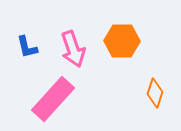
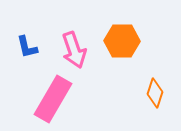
pink arrow: moved 1 px right, 1 px down
pink rectangle: rotated 12 degrees counterclockwise
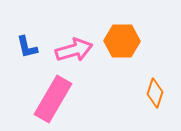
pink arrow: rotated 87 degrees counterclockwise
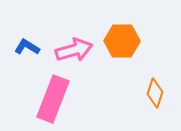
blue L-shape: rotated 135 degrees clockwise
pink rectangle: rotated 9 degrees counterclockwise
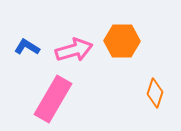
pink rectangle: rotated 9 degrees clockwise
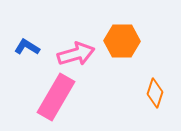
pink arrow: moved 2 px right, 4 px down
pink rectangle: moved 3 px right, 2 px up
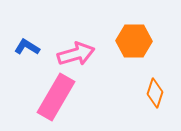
orange hexagon: moved 12 px right
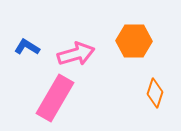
pink rectangle: moved 1 px left, 1 px down
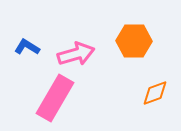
orange diamond: rotated 52 degrees clockwise
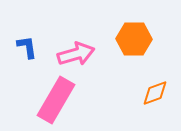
orange hexagon: moved 2 px up
blue L-shape: rotated 50 degrees clockwise
pink rectangle: moved 1 px right, 2 px down
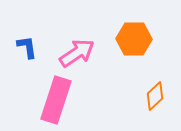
pink arrow: moved 1 px right, 1 px up; rotated 18 degrees counterclockwise
orange diamond: moved 3 px down; rotated 24 degrees counterclockwise
pink rectangle: rotated 12 degrees counterclockwise
